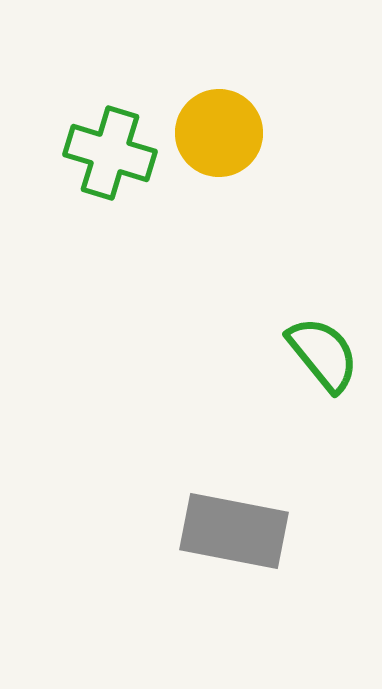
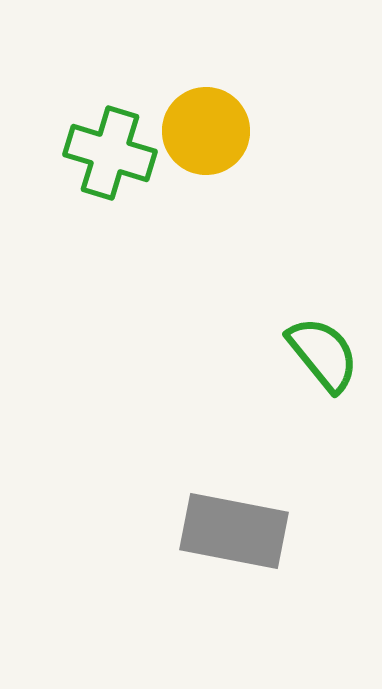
yellow circle: moved 13 px left, 2 px up
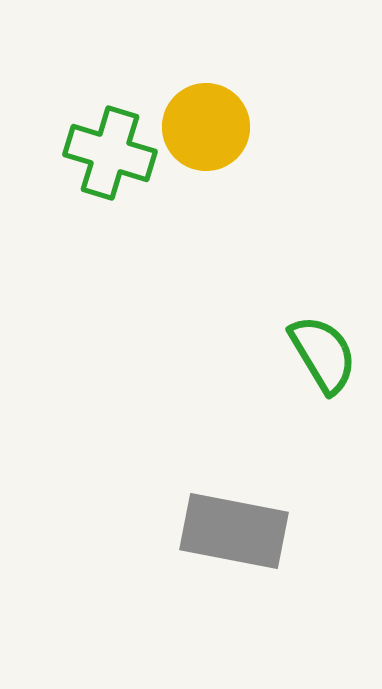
yellow circle: moved 4 px up
green semicircle: rotated 8 degrees clockwise
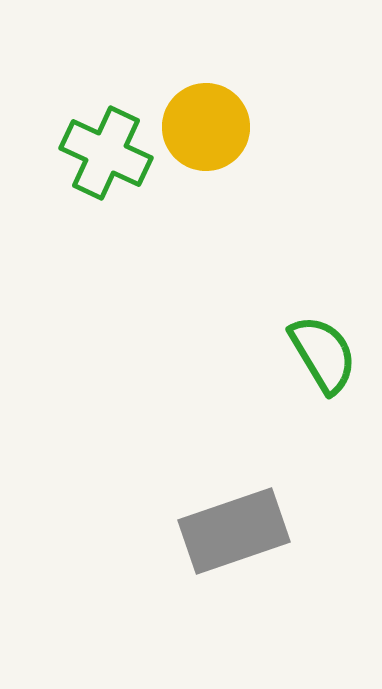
green cross: moved 4 px left; rotated 8 degrees clockwise
gray rectangle: rotated 30 degrees counterclockwise
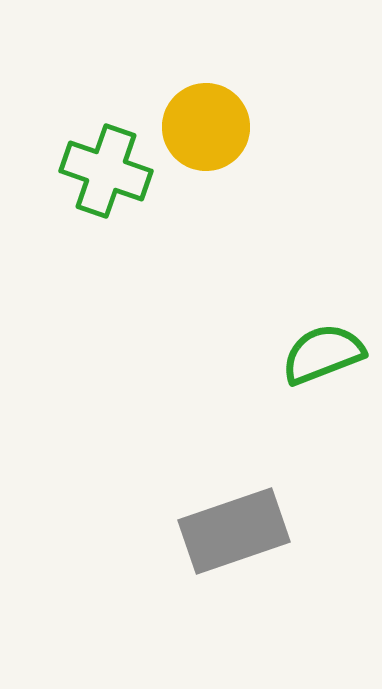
green cross: moved 18 px down; rotated 6 degrees counterclockwise
green semicircle: rotated 80 degrees counterclockwise
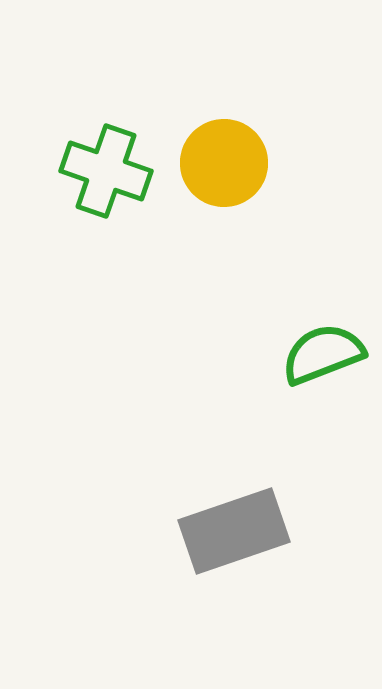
yellow circle: moved 18 px right, 36 px down
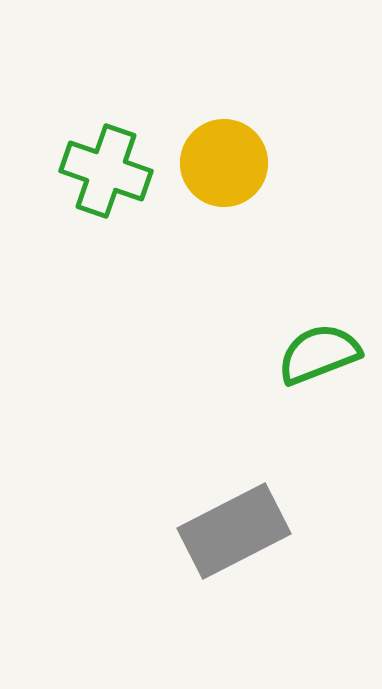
green semicircle: moved 4 px left
gray rectangle: rotated 8 degrees counterclockwise
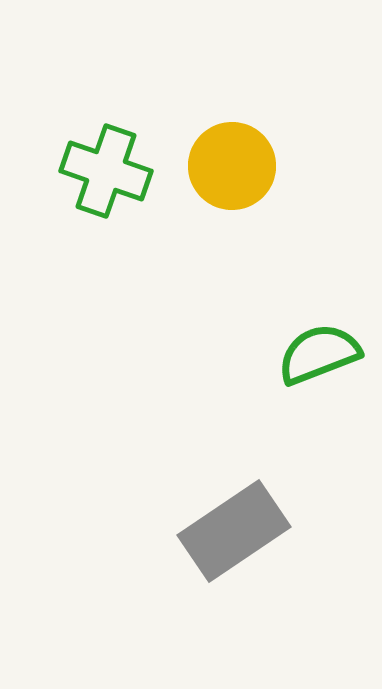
yellow circle: moved 8 px right, 3 px down
gray rectangle: rotated 7 degrees counterclockwise
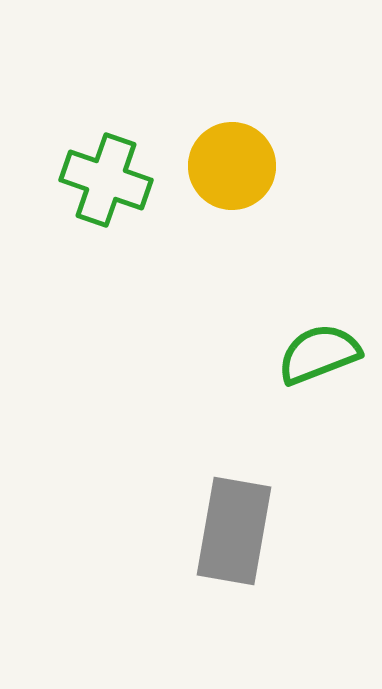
green cross: moved 9 px down
gray rectangle: rotated 46 degrees counterclockwise
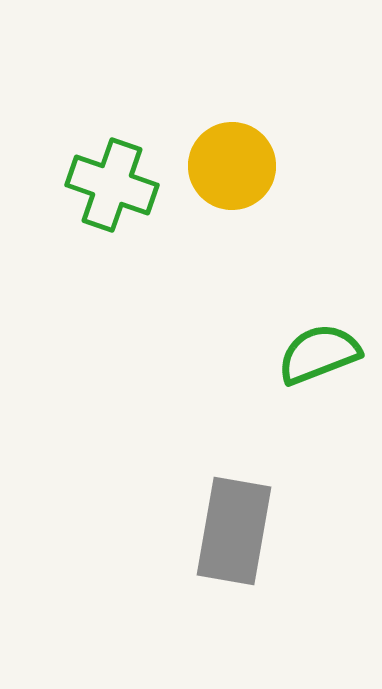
green cross: moved 6 px right, 5 px down
